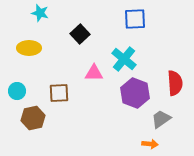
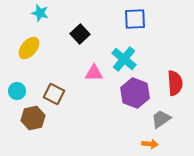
yellow ellipse: rotated 50 degrees counterclockwise
brown square: moved 5 px left, 1 px down; rotated 30 degrees clockwise
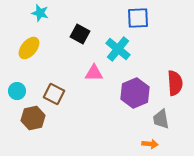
blue square: moved 3 px right, 1 px up
black square: rotated 18 degrees counterclockwise
cyan cross: moved 6 px left, 10 px up
purple hexagon: rotated 16 degrees clockwise
gray trapezoid: rotated 65 degrees counterclockwise
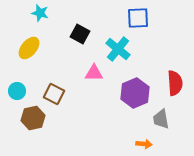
orange arrow: moved 6 px left
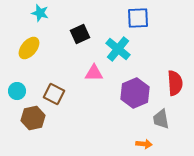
black square: rotated 36 degrees clockwise
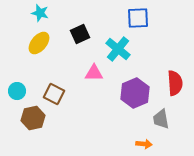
yellow ellipse: moved 10 px right, 5 px up
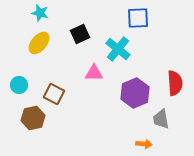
cyan circle: moved 2 px right, 6 px up
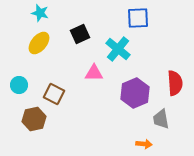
brown hexagon: moved 1 px right, 1 px down
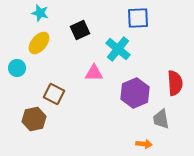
black square: moved 4 px up
cyan circle: moved 2 px left, 17 px up
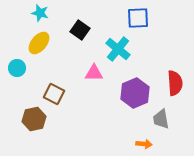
black square: rotated 30 degrees counterclockwise
